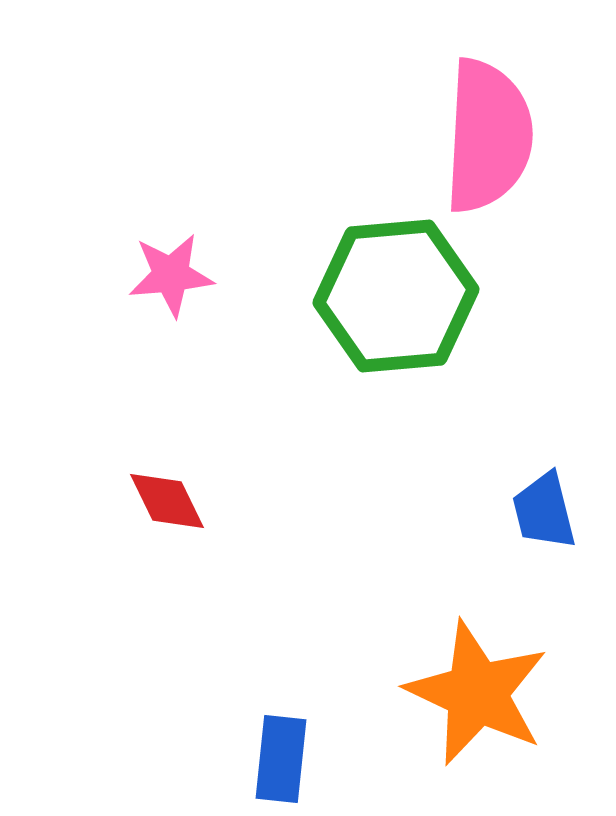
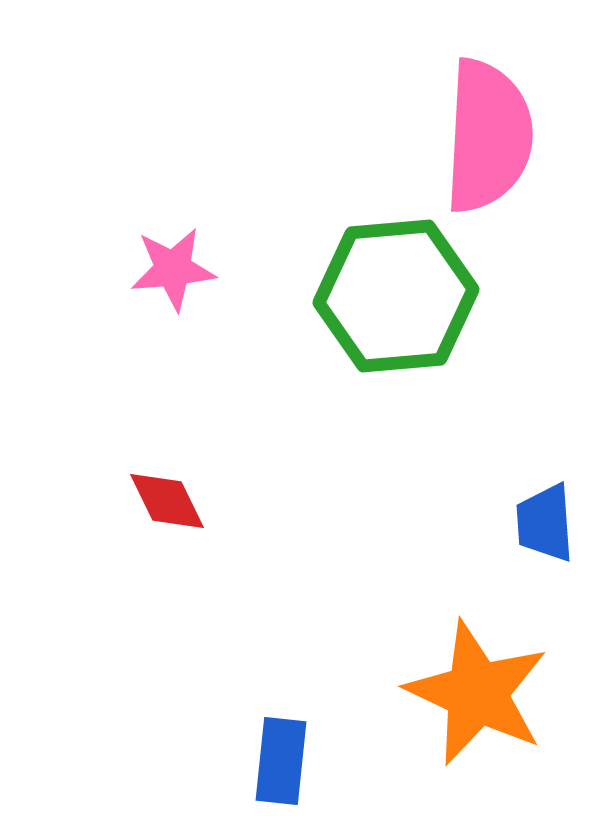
pink star: moved 2 px right, 6 px up
blue trapezoid: moved 1 px right, 12 px down; rotated 10 degrees clockwise
blue rectangle: moved 2 px down
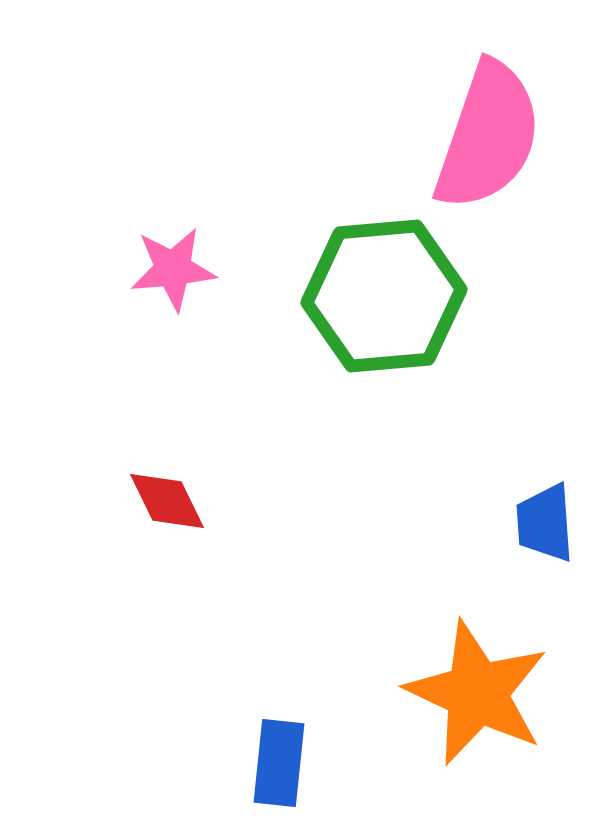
pink semicircle: rotated 16 degrees clockwise
green hexagon: moved 12 px left
blue rectangle: moved 2 px left, 2 px down
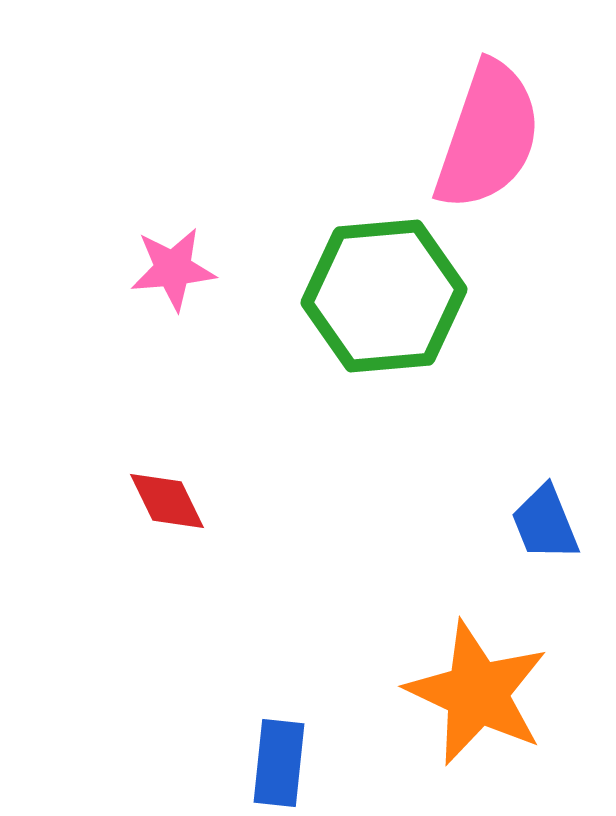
blue trapezoid: rotated 18 degrees counterclockwise
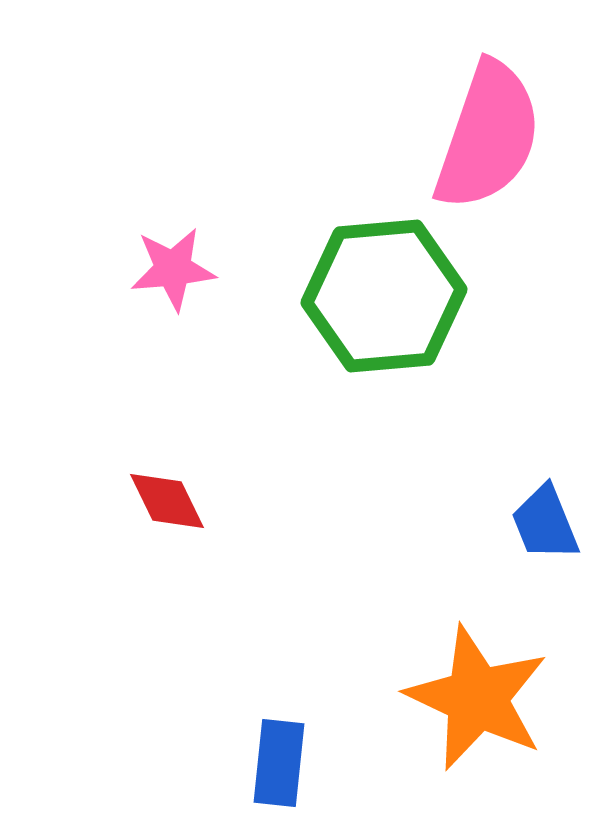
orange star: moved 5 px down
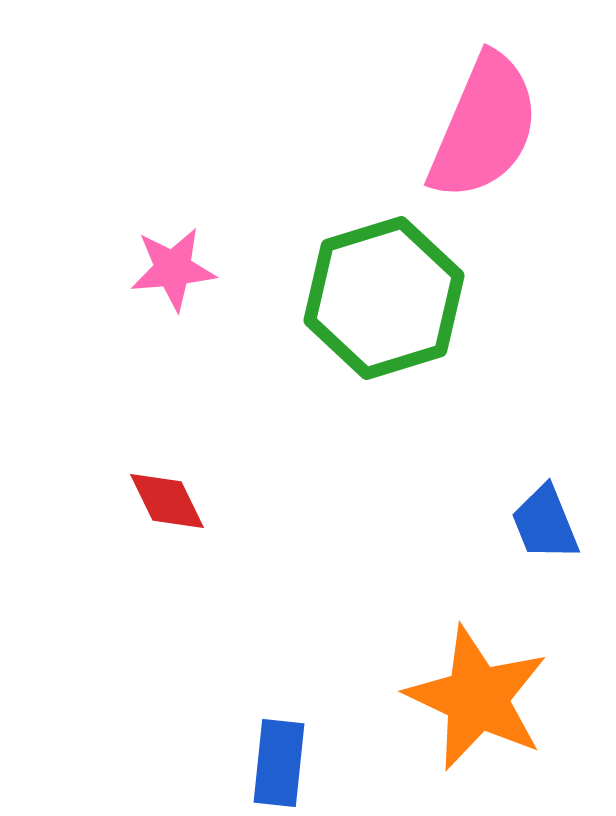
pink semicircle: moved 4 px left, 9 px up; rotated 4 degrees clockwise
green hexagon: moved 2 px down; rotated 12 degrees counterclockwise
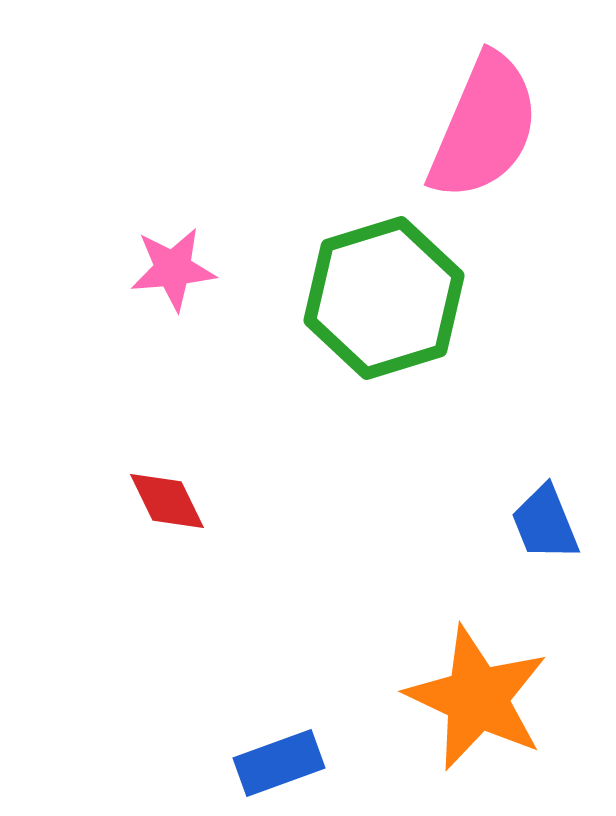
blue rectangle: rotated 64 degrees clockwise
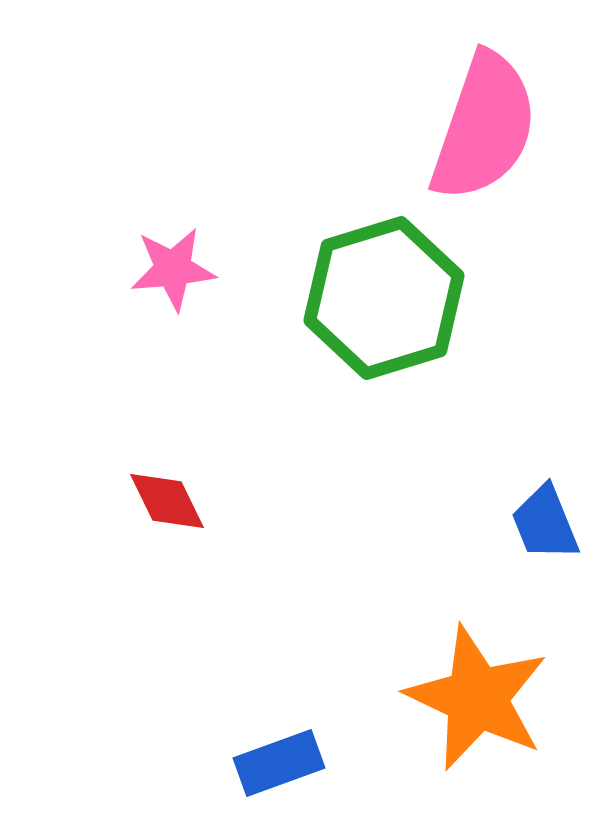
pink semicircle: rotated 4 degrees counterclockwise
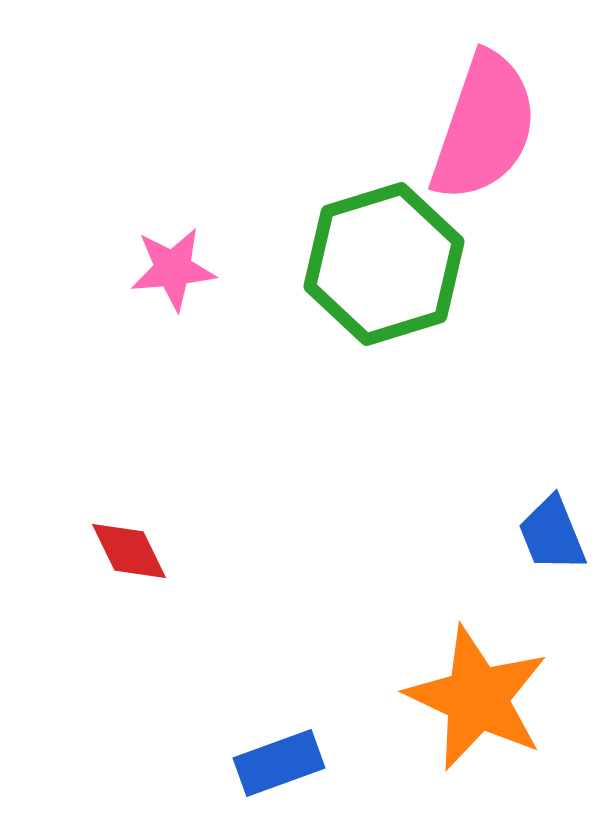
green hexagon: moved 34 px up
red diamond: moved 38 px left, 50 px down
blue trapezoid: moved 7 px right, 11 px down
